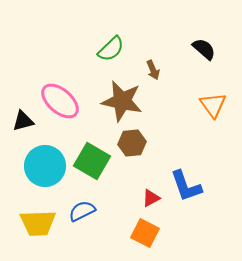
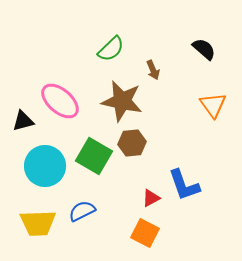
green square: moved 2 px right, 5 px up
blue L-shape: moved 2 px left, 1 px up
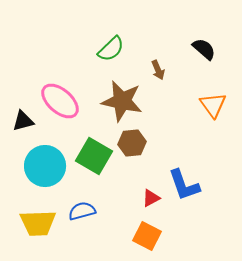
brown arrow: moved 5 px right
blue semicircle: rotated 12 degrees clockwise
orange square: moved 2 px right, 3 px down
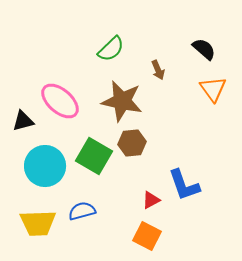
orange triangle: moved 16 px up
red triangle: moved 2 px down
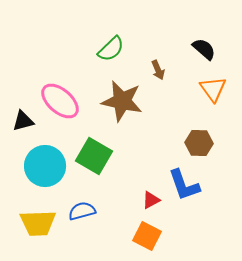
brown hexagon: moved 67 px right; rotated 8 degrees clockwise
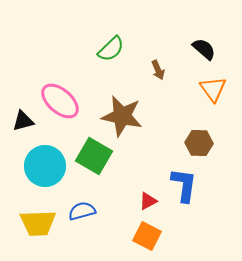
brown star: moved 15 px down
blue L-shape: rotated 153 degrees counterclockwise
red triangle: moved 3 px left, 1 px down
